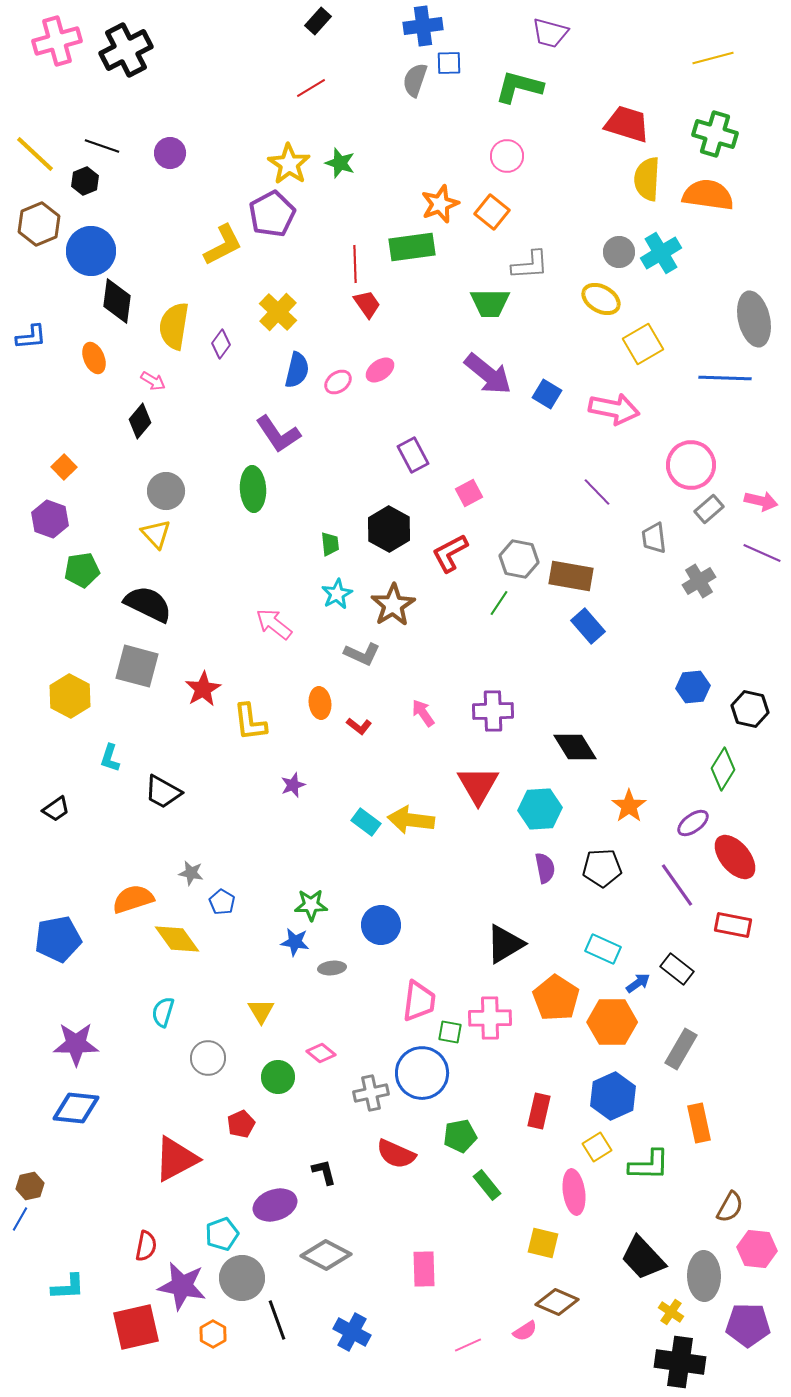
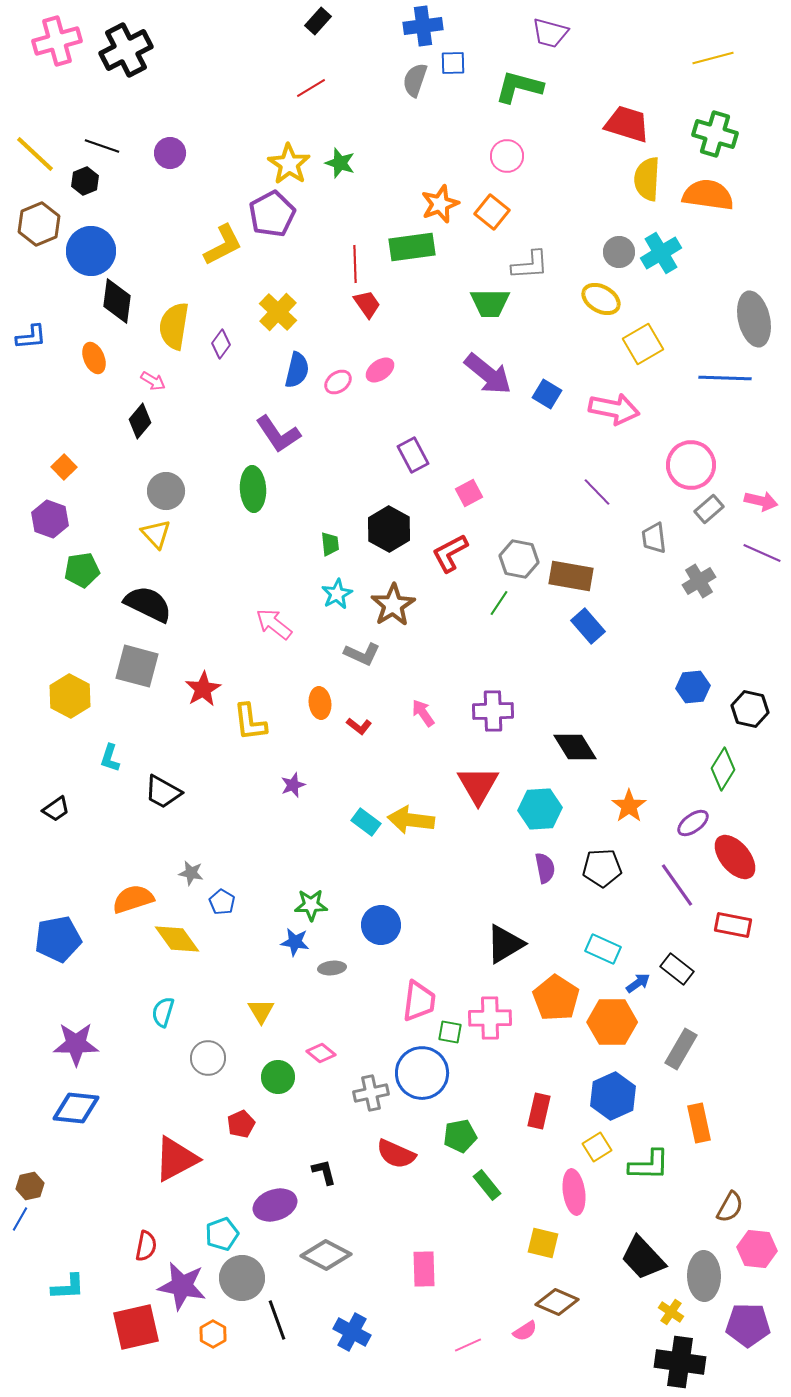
blue square at (449, 63): moved 4 px right
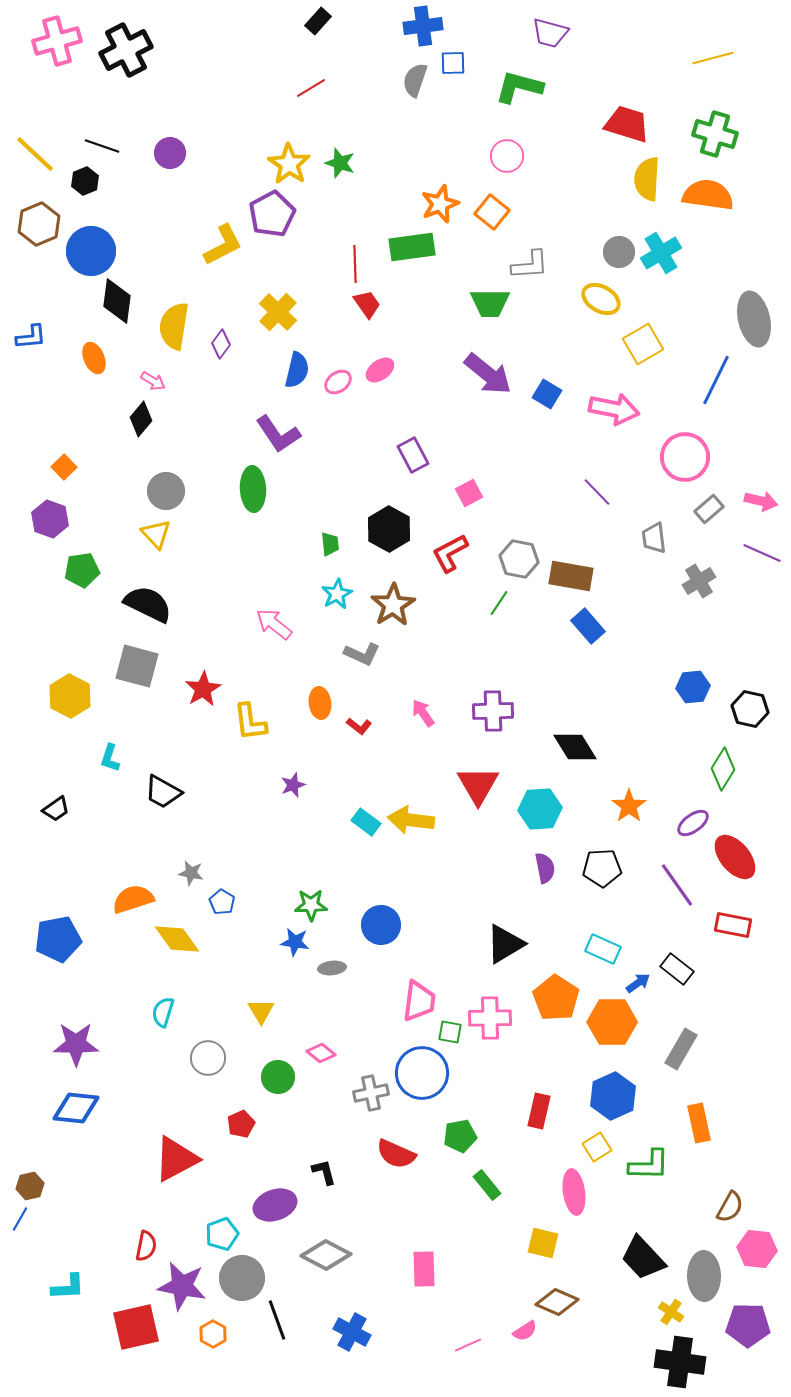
blue line at (725, 378): moved 9 px left, 2 px down; rotated 66 degrees counterclockwise
black diamond at (140, 421): moved 1 px right, 2 px up
pink circle at (691, 465): moved 6 px left, 8 px up
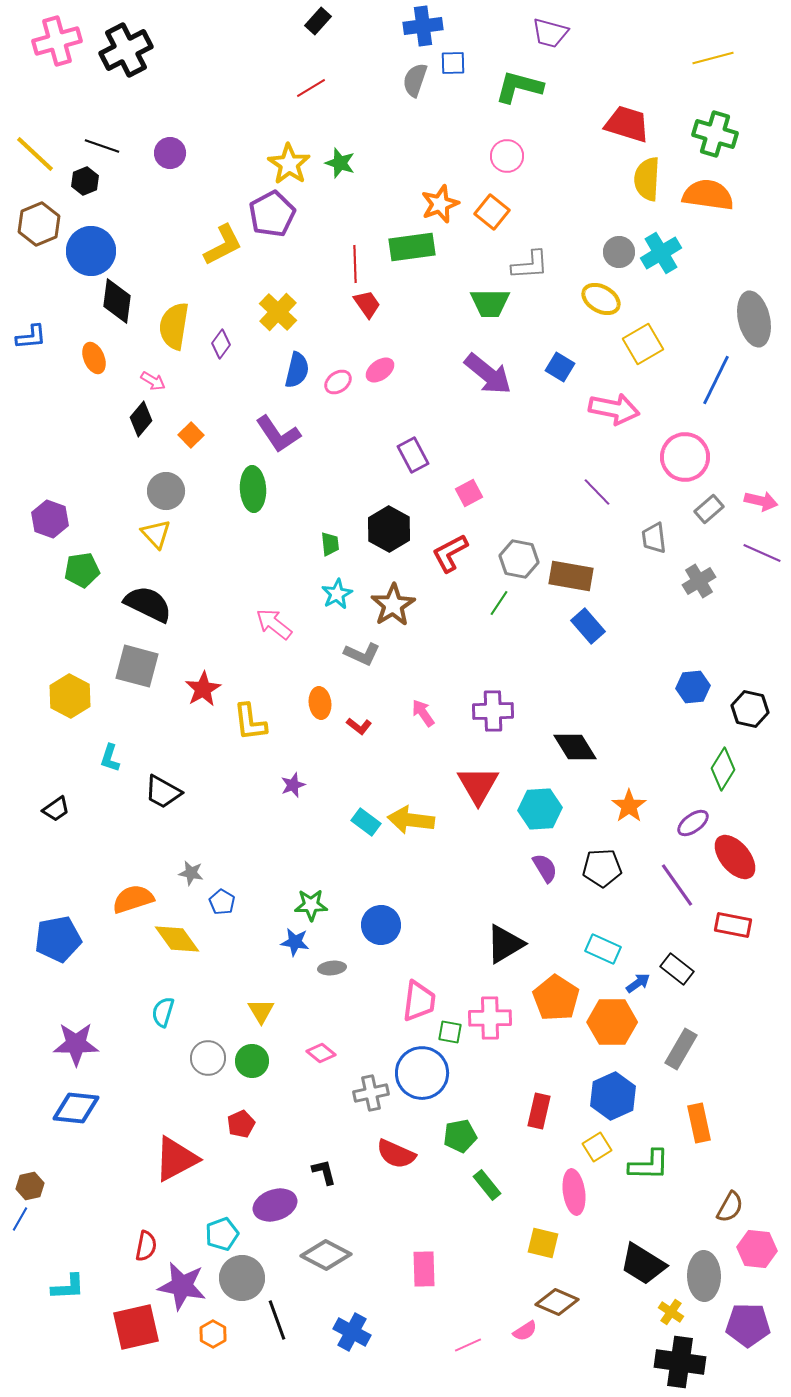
blue square at (547, 394): moved 13 px right, 27 px up
orange square at (64, 467): moved 127 px right, 32 px up
purple semicircle at (545, 868): rotated 20 degrees counterclockwise
green circle at (278, 1077): moved 26 px left, 16 px up
black trapezoid at (643, 1258): moved 6 px down; rotated 15 degrees counterclockwise
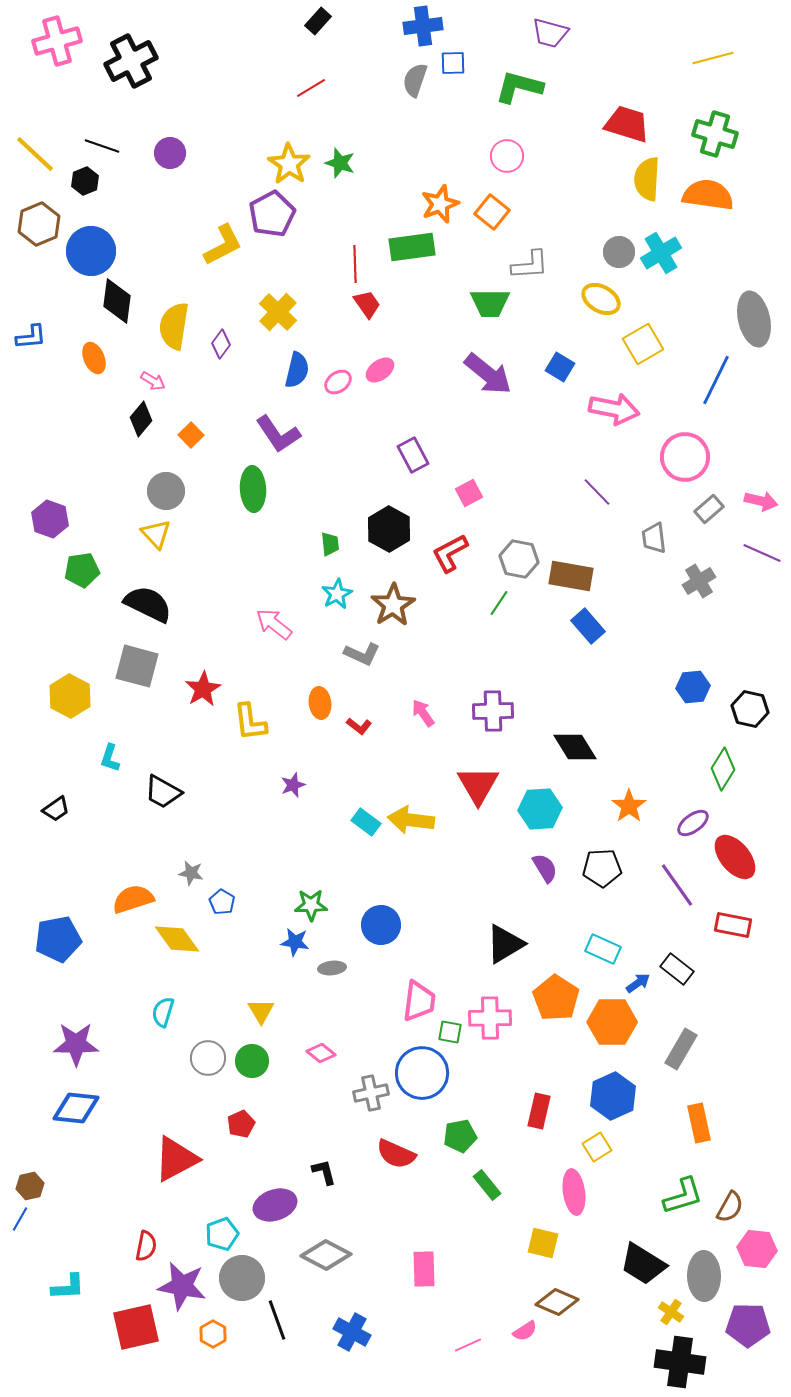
black cross at (126, 50): moved 5 px right, 11 px down
green L-shape at (649, 1165): moved 34 px right, 31 px down; rotated 18 degrees counterclockwise
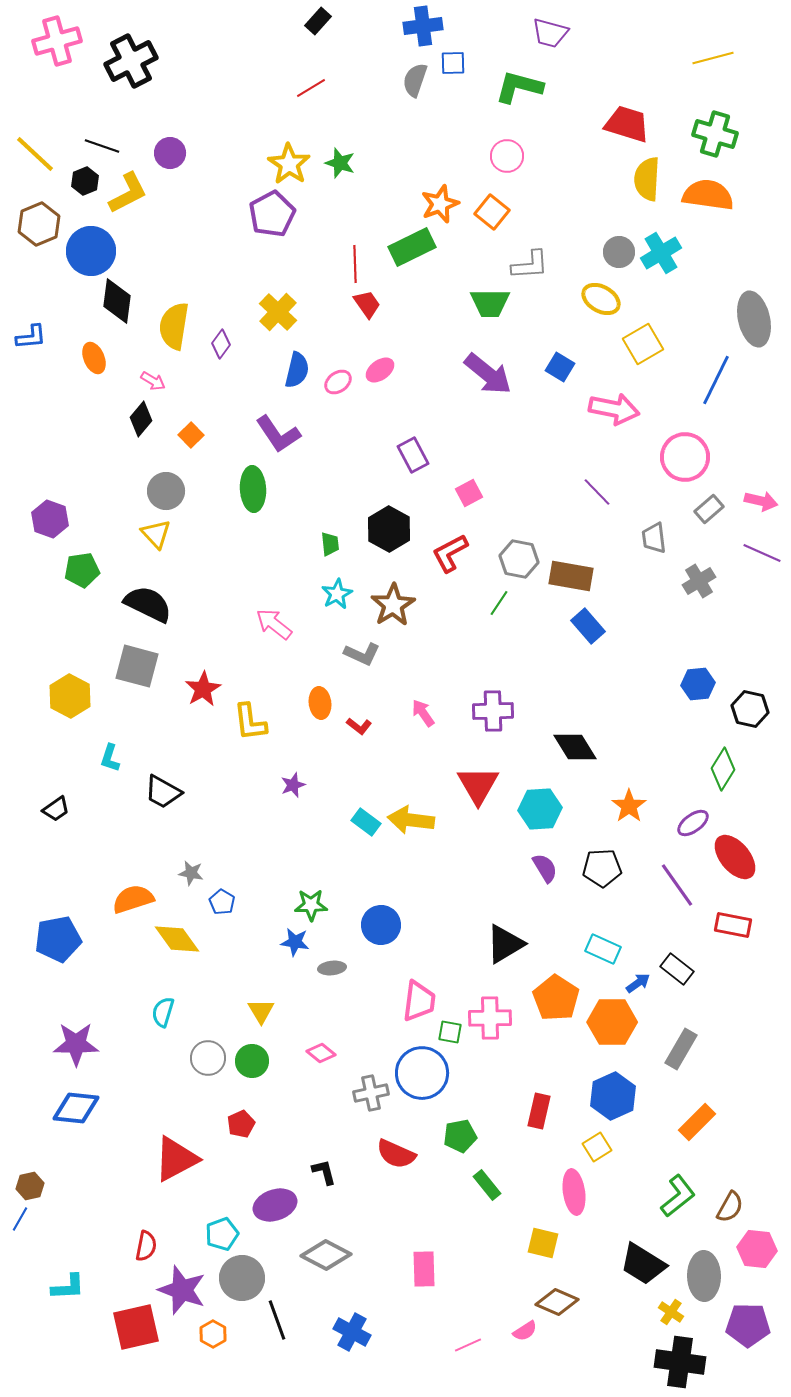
yellow L-shape at (223, 245): moved 95 px left, 52 px up
green rectangle at (412, 247): rotated 18 degrees counterclockwise
blue hexagon at (693, 687): moved 5 px right, 3 px up
orange rectangle at (699, 1123): moved 2 px left, 1 px up; rotated 57 degrees clockwise
green L-shape at (683, 1196): moved 5 px left; rotated 21 degrees counterclockwise
purple star at (182, 1286): moved 4 px down; rotated 9 degrees clockwise
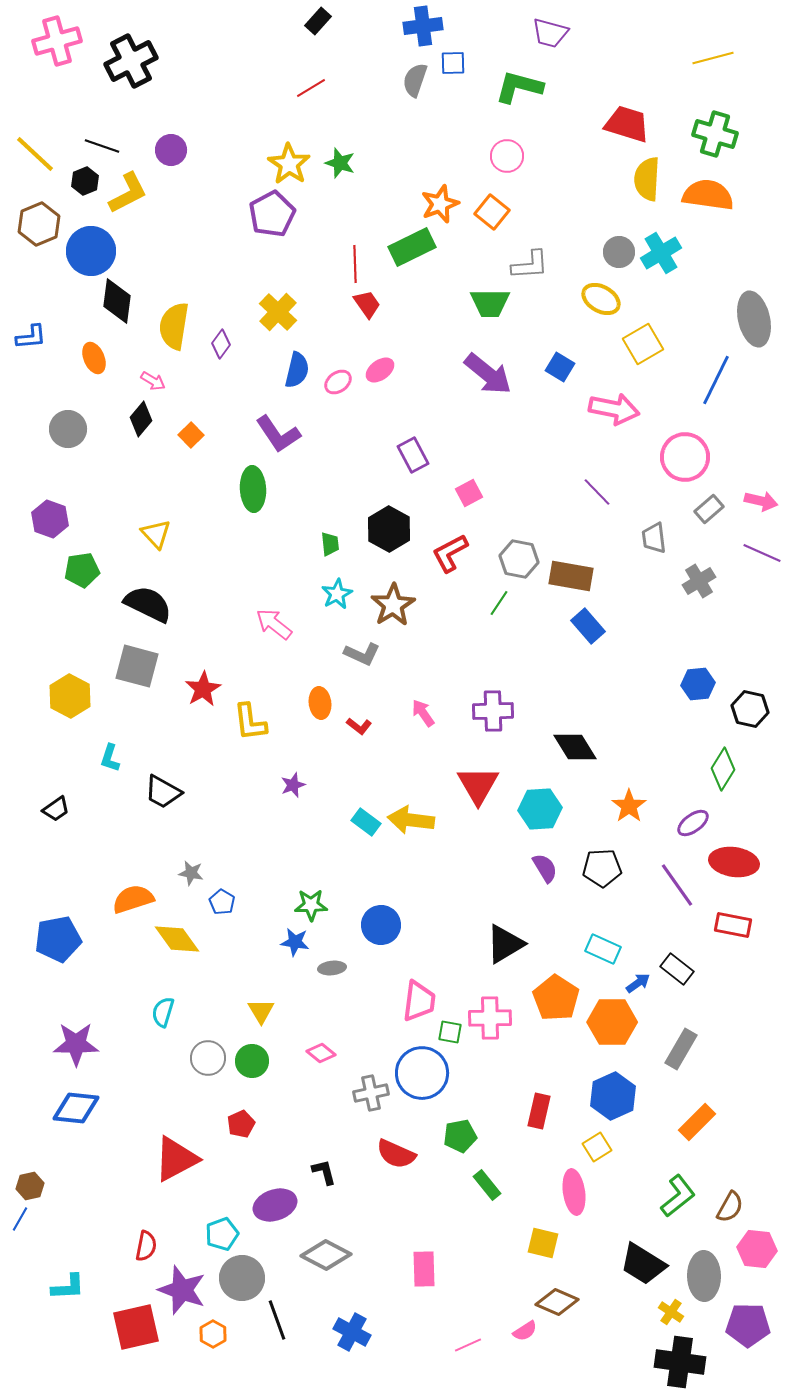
purple circle at (170, 153): moved 1 px right, 3 px up
gray circle at (166, 491): moved 98 px left, 62 px up
red ellipse at (735, 857): moved 1 px left, 5 px down; rotated 42 degrees counterclockwise
